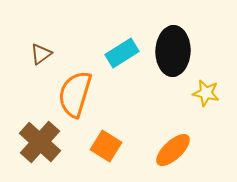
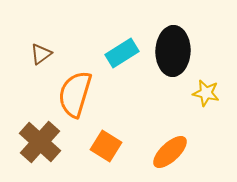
orange ellipse: moved 3 px left, 2 px down
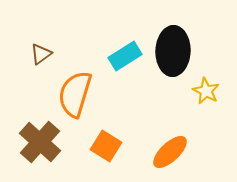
cyan rectangle: moved 3 px right, 3 px down
yellow star: moved 2 px up; rotated 16 degrees clockwise
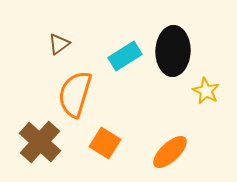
brown triangle: moved 18 px right, 10 px up
orange square: moved 1 px left, 3 px up
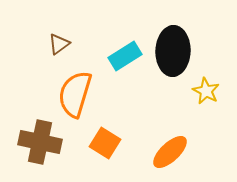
brown cross: rotated 30 degrees counterclockwise
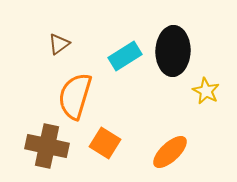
orange semicircle: moved 2 px down
brown cross: moved 7 px right, 4 px down
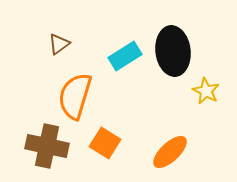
black ellipse: rotated 9 degrees counterclockwise
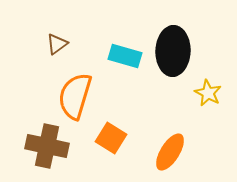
brown triangle: moved 2 px left
black ellipse: rotated 9 degrees clockwise
cyan rectangle: rotated 48 degrees clockwise
yellow star: moved 2 px right, 2 px down
orange square: moved 6 px right, 5 px up
orange ellipse: rotated 15 degrees counterclockwise
